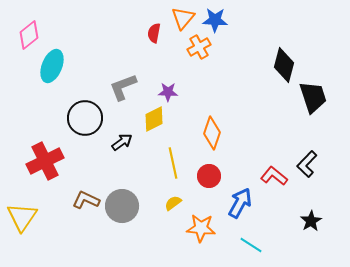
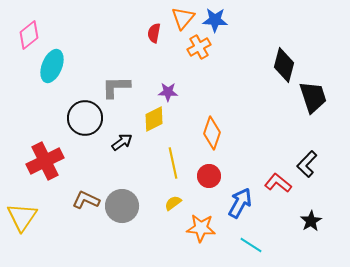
gray L-shape: moved 7 px left; rotated 20 degrees clockwise
red L-shape: moved 4 px right, 7 px down
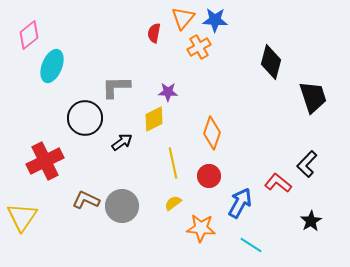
black diamond: moved 13 px left, 3 px up
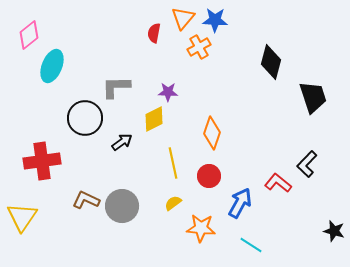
red cross: moved 3 px left; rotated 18 degrees clockwise
black star: moved 23 px right, 10 px down; rotated 25 degrees counterclockwise
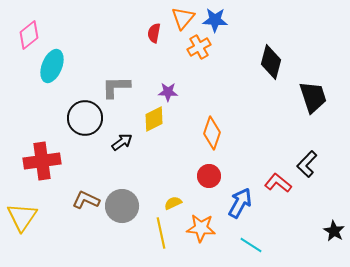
yellow line: moved 12 px left, 70 px down
yellow semicircle: rotated 12 degrees clockwise
black star: rotated 15 degrees clockwise
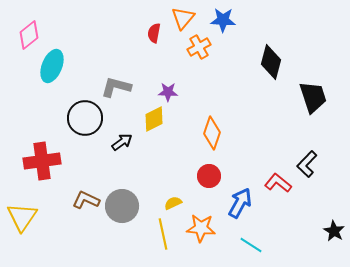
blue star: moved 8 px right
gray L-shape: rotated 16 degrees clockwise
yellow line: moved 2 px right, 1 px down
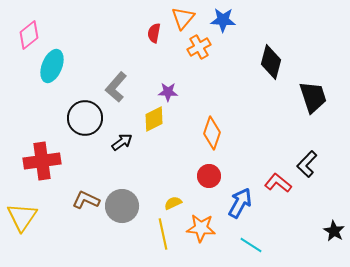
gray L-shape: rotated 64 degrees counterclockwise
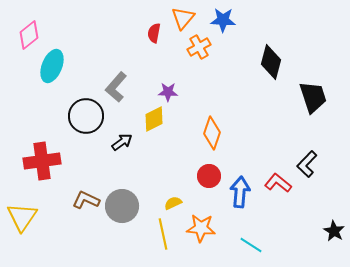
black circle: moved 1 px right, 2 px up
blue arrow: moved 11 px up; rotated 24 degrees counterclockwise
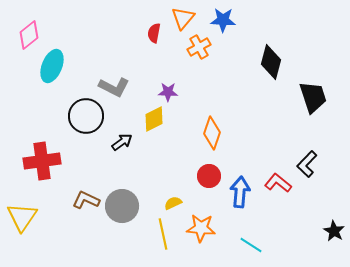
gray L-shape: moved 2 px left; rotated 104 degrees counterclockwise
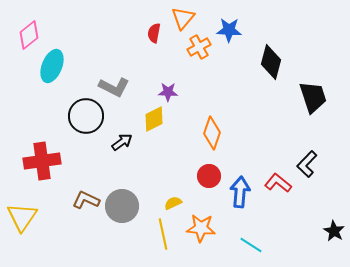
blue star: moved 6 px right, 10 px down
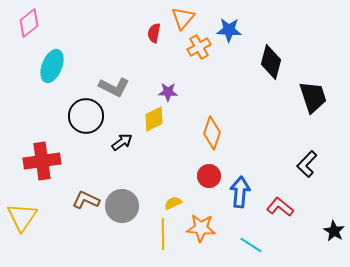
pink diamond: moved 12 px up
red L-shape: moved 2 px right, 24 px down
yellow line: rotated 12 degrees clockwise
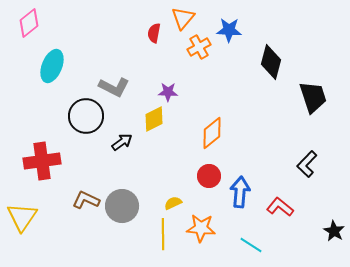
orange diamond: rotated 32 degrees clockwise
